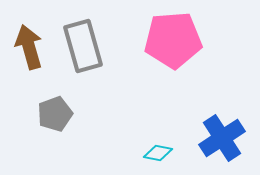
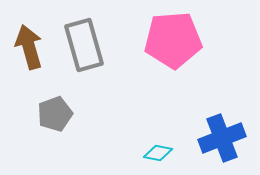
gray rectangle: moved 1 px right, 1 px up
blue cross: rotated 12 degrees clockwise
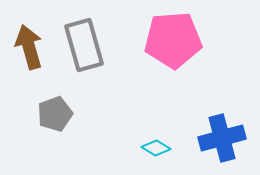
blue cross: rotated 6 degrees clockwise
cyan diamond: moved 2 px left, 5 px up; rotated 20 degrees clockwise
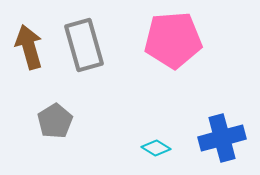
gray pentagon: moved 7 px down; rotated 12 degrees counterclockwise
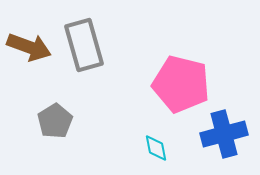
pink pentagon: moved 8 px right, 44 px down; rotated 18 degrees clockwise
brown arrow: rotated 126 degrees clockwise
blue cross: moved 2 px right, 4 px up
cyan diamond: rotated 48 degrees clockwise
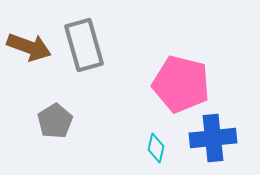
blue cross: moved 11 px left, 4 px down; rotated 9 degrees clockwise
cyan diamond: rotated 24 degrees clockwise
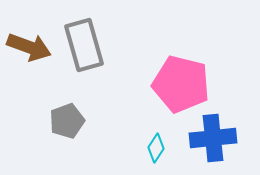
gray pentagon: moved 12 px right; rotated 12 degrees clockwise
cyan diamond: rotated 20 degrees clockwise
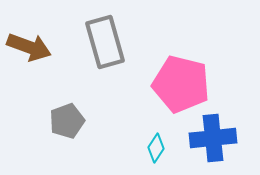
gray rectangle: moved 21 px right, 3 px up
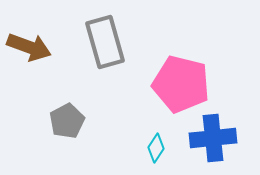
gray pentagon: rotated 8 degrees counterclockwise
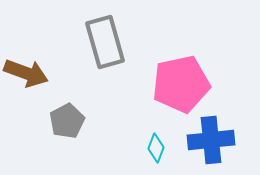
brown arrow: moved 3 px left, 26 px down
pink pentagon: rotated 26 degrees counterclockwise
blue cross: moved 2 px left, 2 px down
cyan diamond: rotated 12 degrees counterclockwise
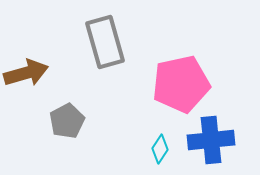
brown arrow: rotated 36 degrees counterclockwise
cyan diamond: moved 4 px right, 1 px down; rotated 12 degrees clockwise
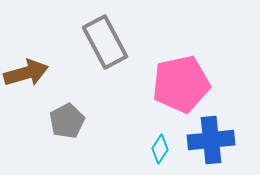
gray rectangle: rotated 12 degrees counterclockwise
